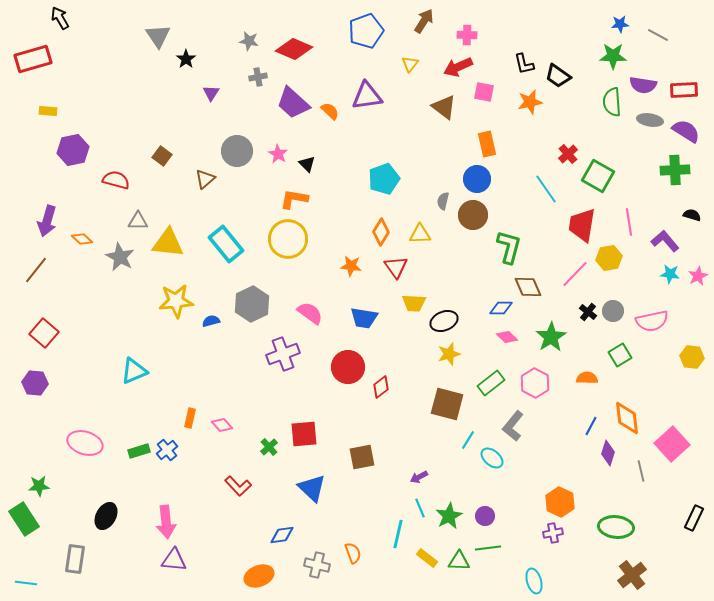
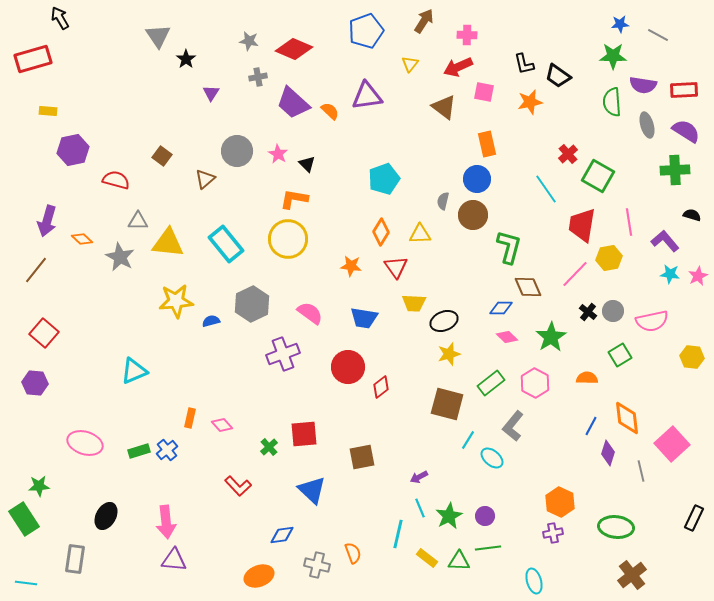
gray ellipse at (650, 120): moved 3 px left, 5 px down; rotated 65 degrees clockwise
blue triangle at (312, 488): moved 2 px down
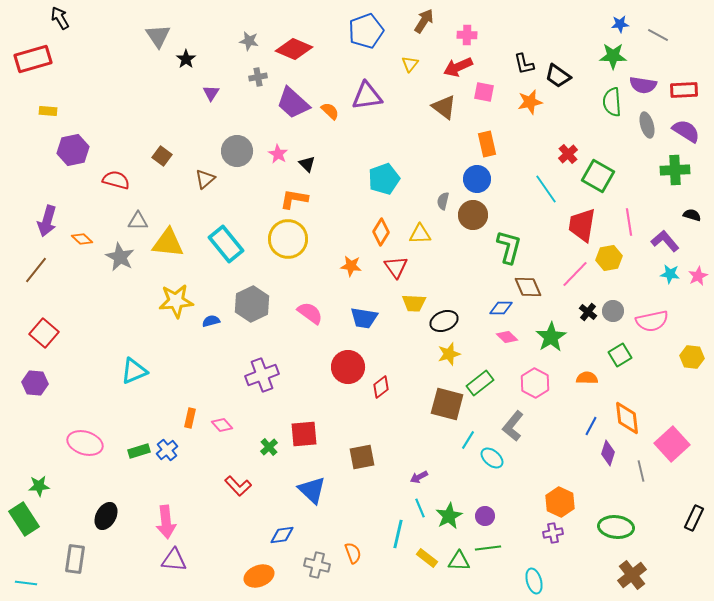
purple cross at (283, 354): moved 21 px left, 21 px down
green rectangle at (491, 383): moved 11 px left
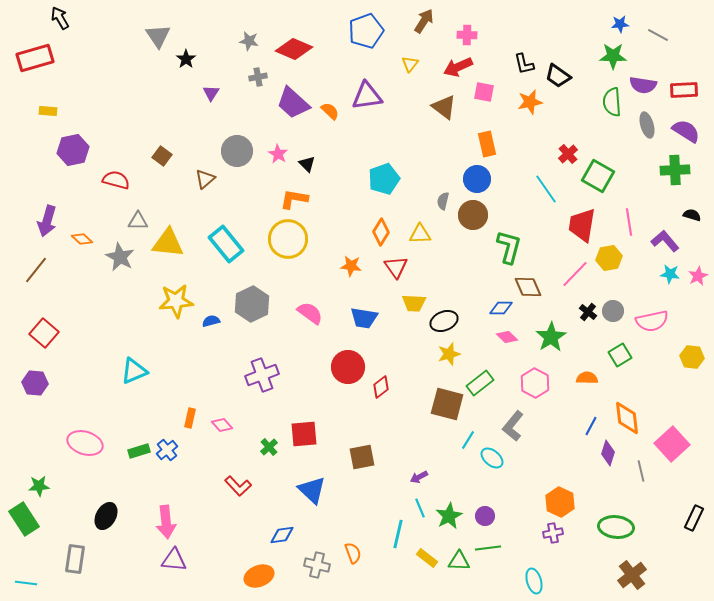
red rectangle at (33, 59): moved 2 px right, 1 px up
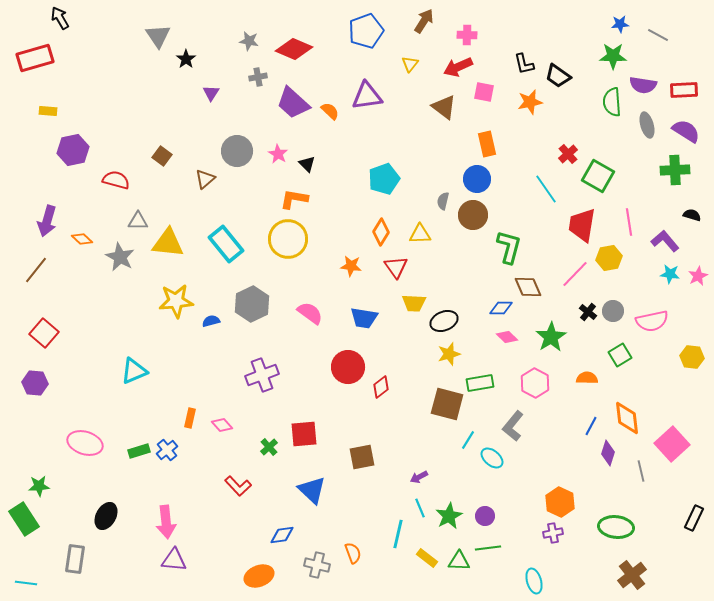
green rectangle at (480, 383): rotated 28 degrees clockwise
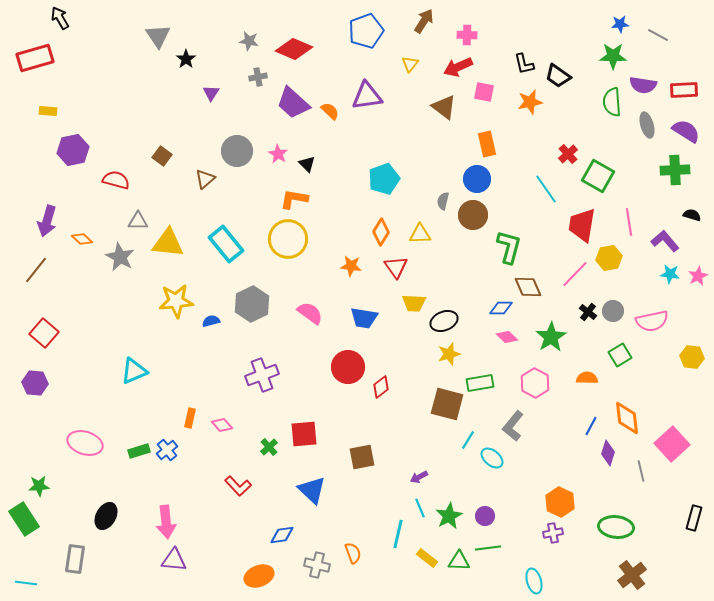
black rectangle at (694, 518): rotated 10 degrees counterclockwise
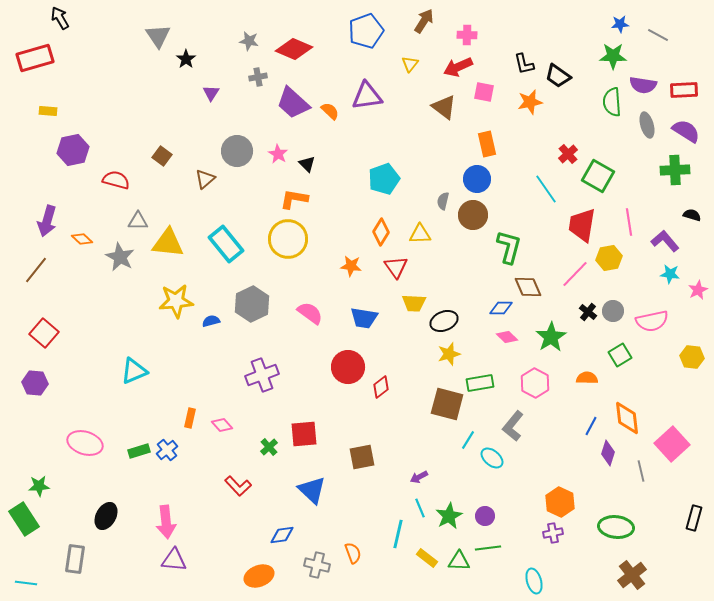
pink star at (698, 276): moved 14 px down
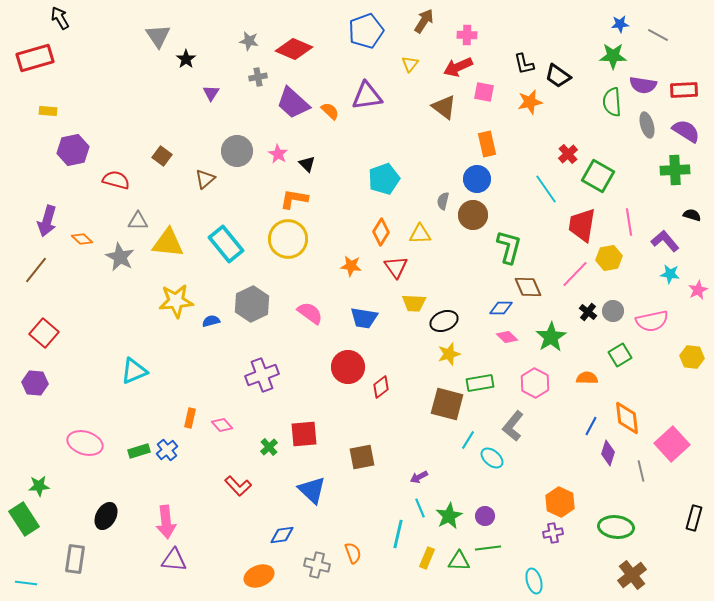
yellow rectangle at (427, 558): rotated 75 degrees clockwise
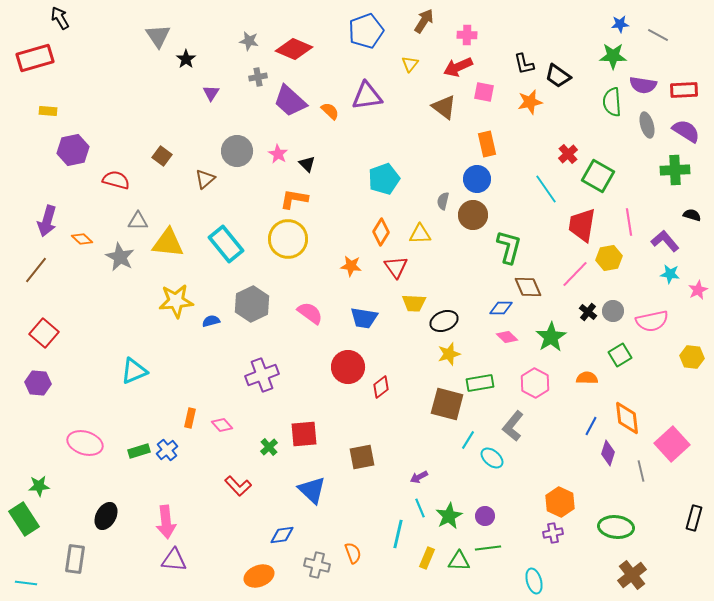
purple trapezoid at (293, 103): moved 3 px left, 2 px up
purple hexagon at (35, 383): moved 3 px right
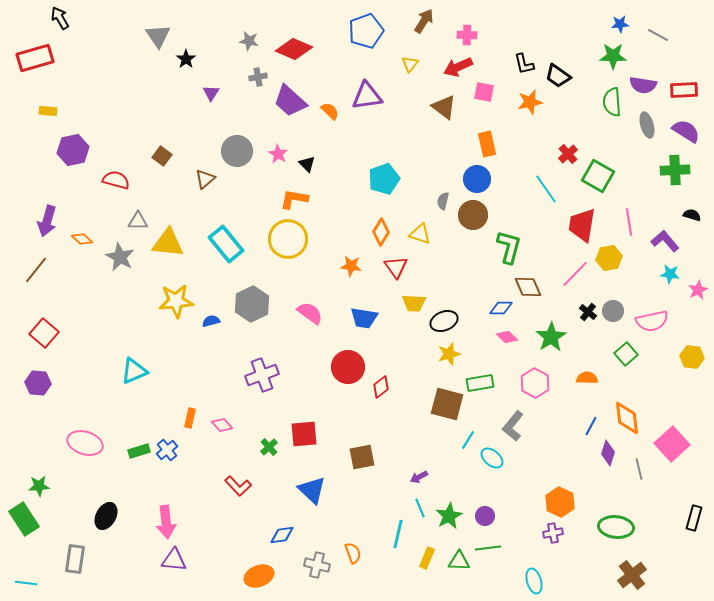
yellow triangle at (420, 234): rotated 20 degrees clockwise
green square at (620, 355): moved 6 px right, 1 px up; rotated 10 degrees counterclockwise
gray line at (641, 471): moved 2 px left, 2 px up
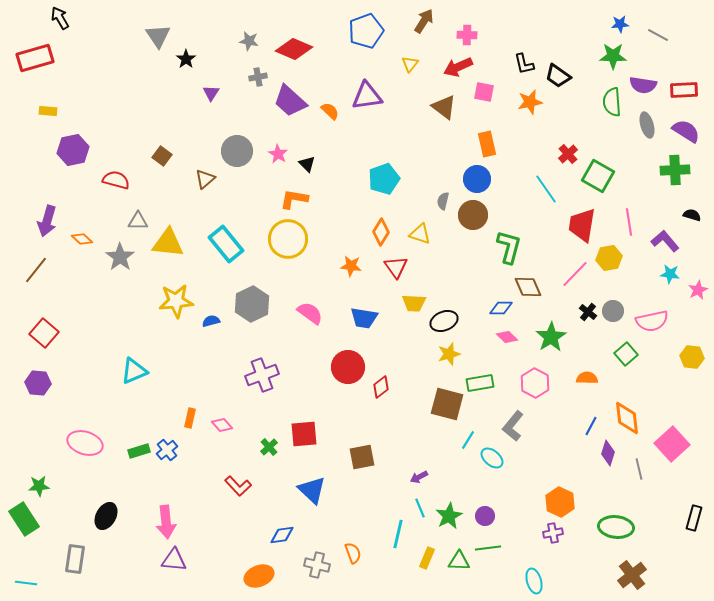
gray star at (120, 257): rotated 8 degrees clockwise
